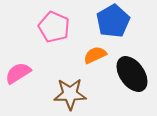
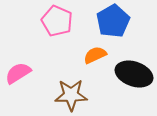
pink pentagon: moved 3 px right, 6 px up
black ellipse: moved 2 px right; rotated 36 degrees counterclockwise
brown star: moved 1 px right, 1 px down
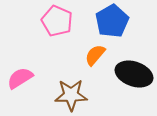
blue pentagon: moved 1 px left
orange semicircle: rotated 25 degrees counterclockwise
pink semicircle: moved 2 px right, 5 px down
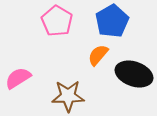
pink pentagon: rotated 8 degrees clockwise
orange semicircle: moved 3 px right
pink semicircle: moved 2 px left
brown star: moved 3 px left, 1 px down
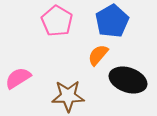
black ellipse: moved 6 px left, 6 px down
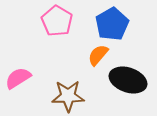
blue pentagon: moved 3 px down
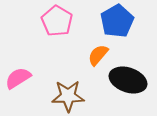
blue pentagon: moved 5 px right, 3 px up
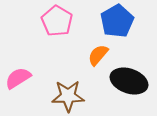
black ellipse: moved 1 px right, 1 px down
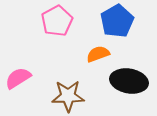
pink pentagon: rotated 12 degrees clockwise
orange semicircle: moved 1 px up; rotated 30 degrees clockwise
black ellipse: rotated 9 degrees counterclockwise
